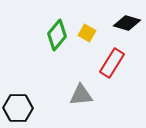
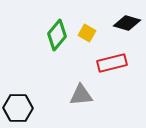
red rectangle: rotated 44 degrees clockwise
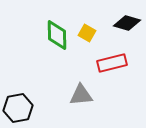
green diamond: rotated 40 degrees counterclockwise
black hexagon: rotated 12 degrees counterclockwise
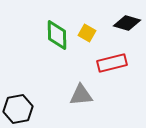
black hexagon: moved 1 px down
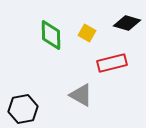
green diamond: moved 6 px left
gray triangle: rotated 35 degrees clockwise
black hexagon: moved 5 px right
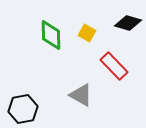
black diamond: moved 1 px right
red rectangle: moved 2 px right, 3 px down; rotated 60 degrees clockwise
